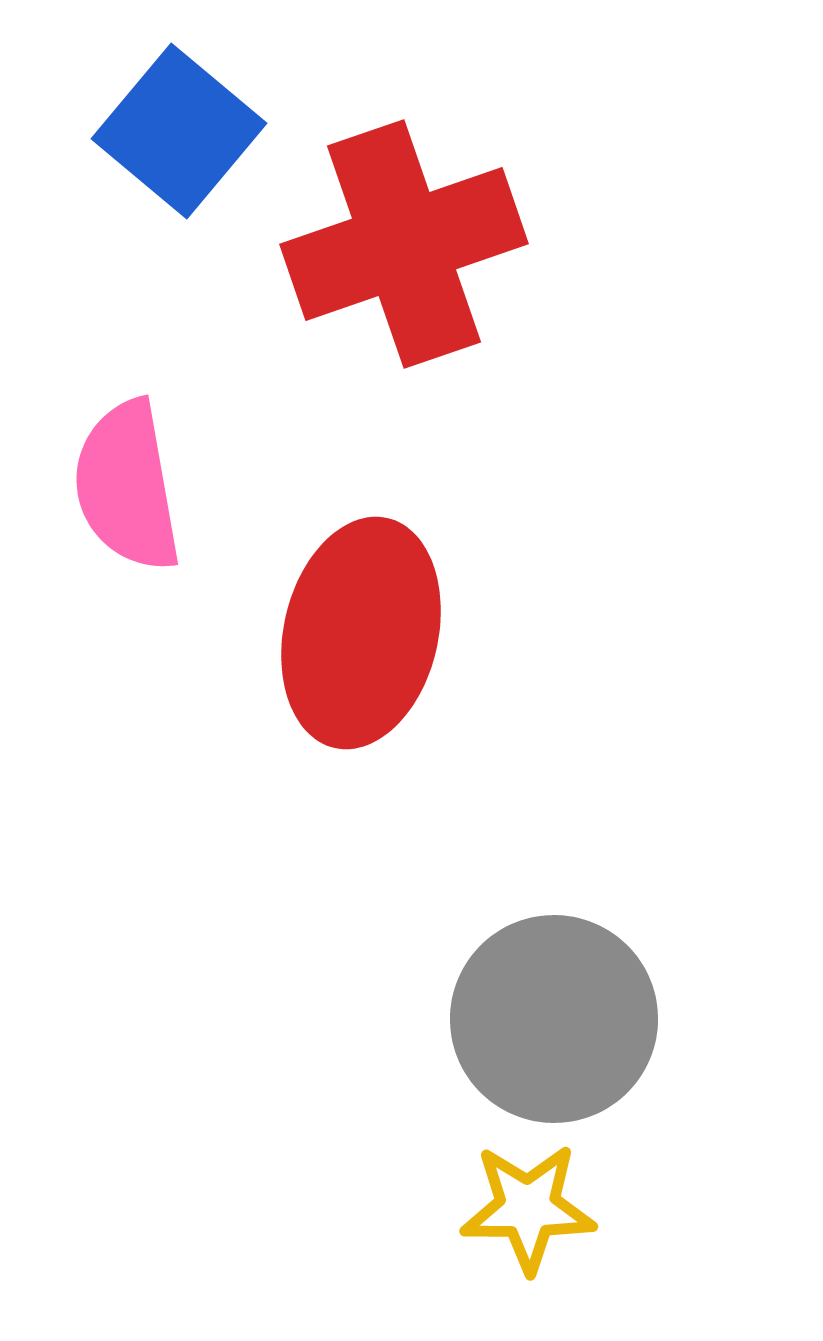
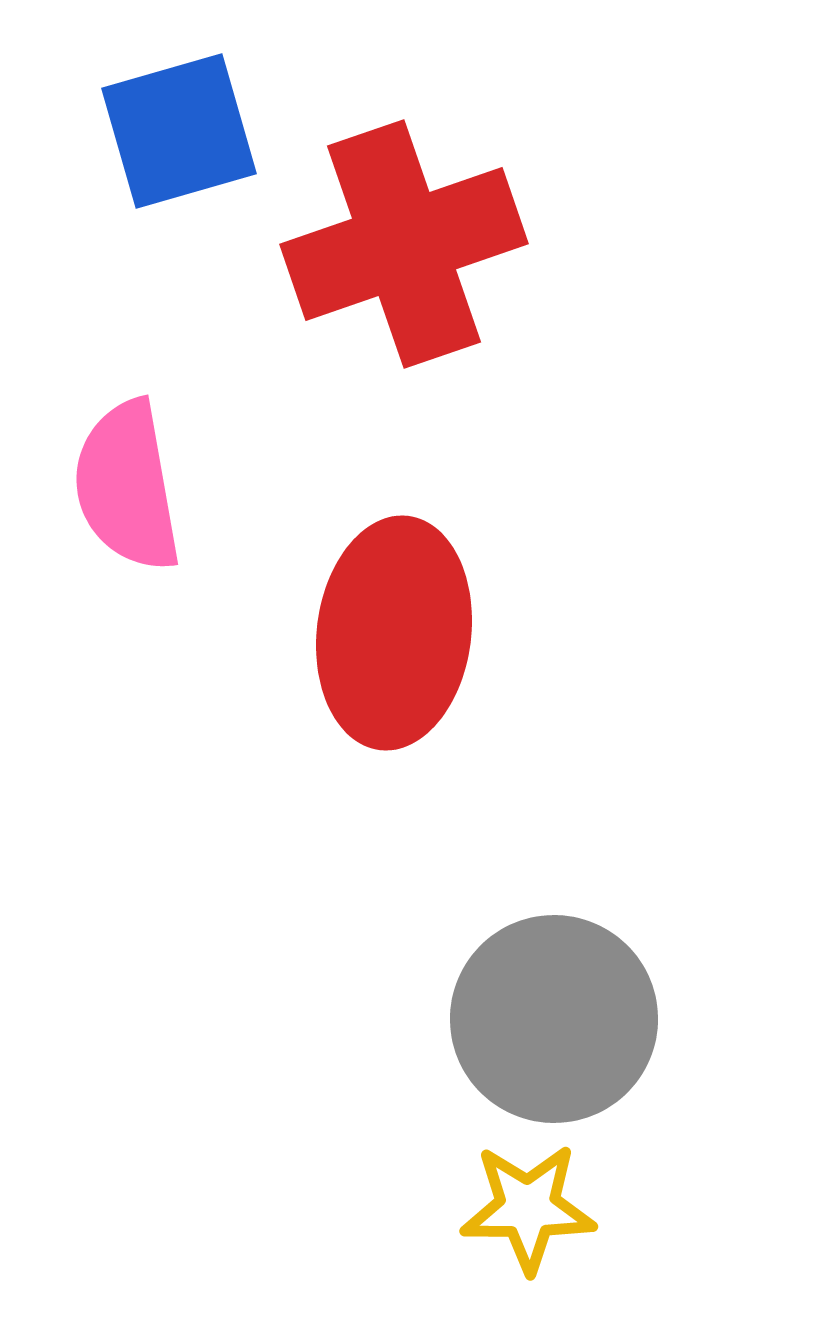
blue square: rotated 34 degrees clockwise
red ellipse: moved 33 px right; rotated 6 degrees counterclockwise
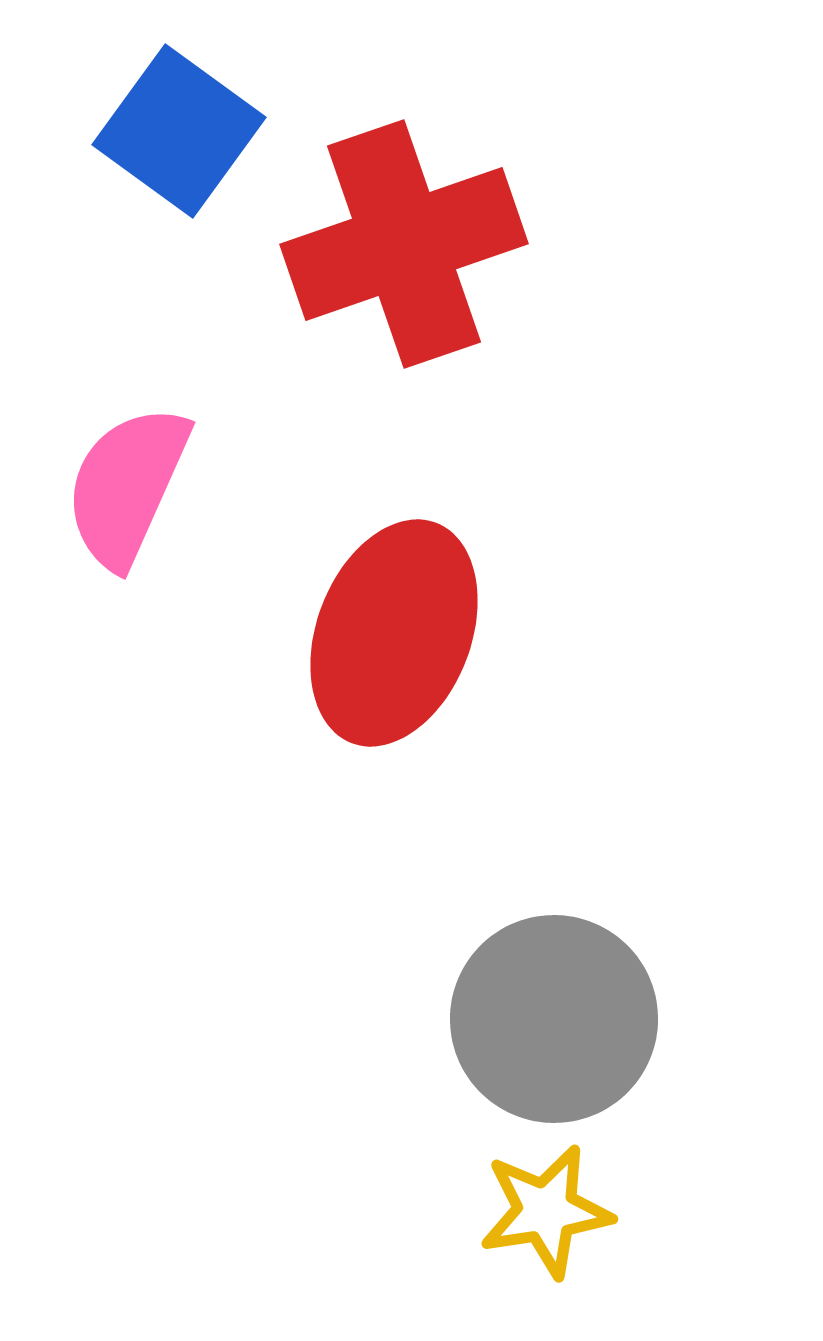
blue square: rotated 38 degrees counterclockwise
pink semicircle: rotated 34 degrees clockwise
red ellipse: rotated 14 degrees clockwise
yellow star: moved 18 px right, 3 px down; rotated 9 degrees counterclockwise
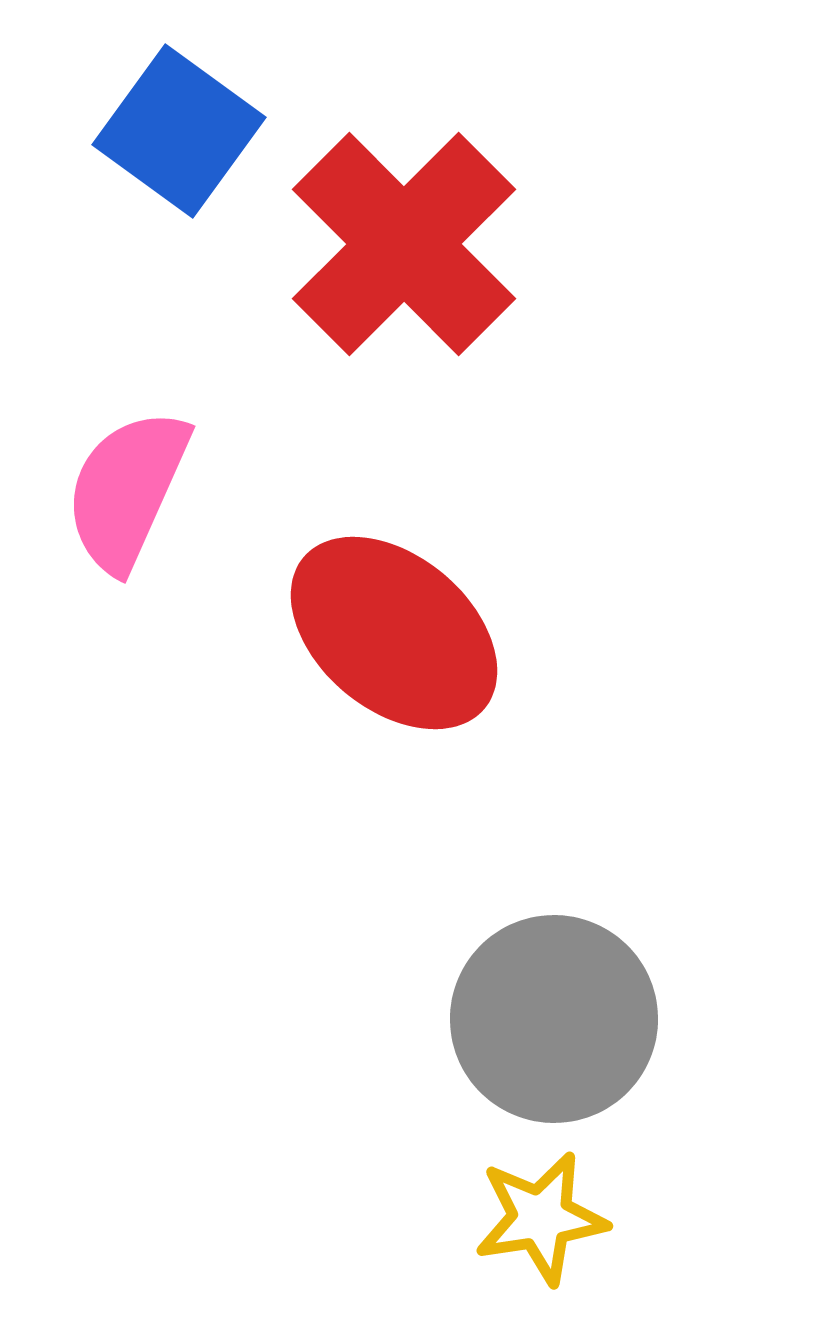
red cross: rotated 26 degrees counterclockwise
pink semicircle: moved 4 px down
red ellipse: rotated 71 degrees counterclockwise
yellow star: moved 5 px left, 7 px down
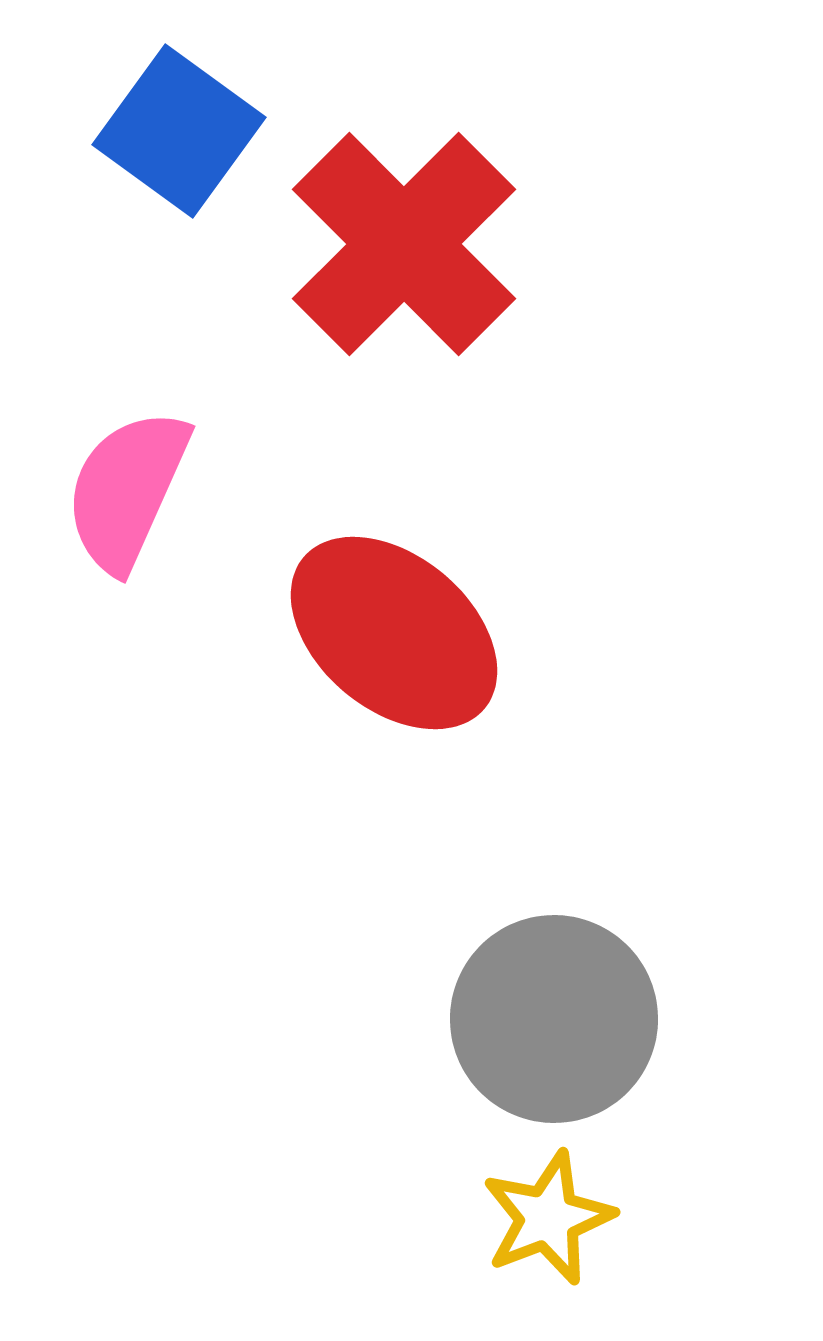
yellow star: moved 7 px right; rotated 12 degrees counterclockwise
